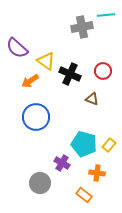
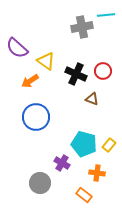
black cross: moved 6 px right
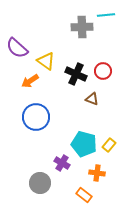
gray cross: rotated 10 degrees clockwise
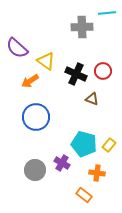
cyan line: moved 1 px right, 2 px up
gray circle: moved 5 px left, 13 px up
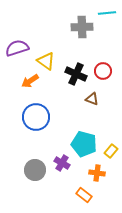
purple semicircle: rotated 120 degrees clockwise
yellow rectangle: moved 2 px right, 6 px down
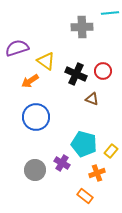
cyan line: moved 3 px right
orange cross: rotated 28 degrees counterclockwise
orange rectangle: moved 1 px right, 1 px down
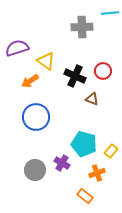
black cross: moved 1 px left, 2 px down
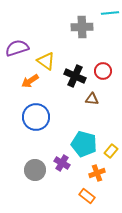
brown triangle: rotated 16 degrees counterclockwise
orange rectangle: moved 2 px right
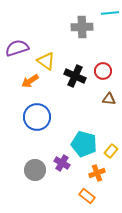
brown triangle: moved 17 px right
blue circle: moved 1 px right
